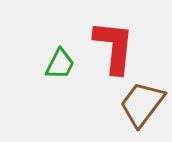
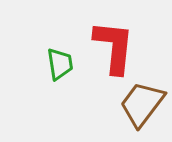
green trapezoid: rotated 36 degrees counterclockwise
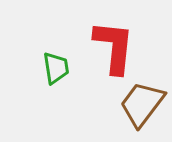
green trapezoid: moved 4 px left, 4 px down
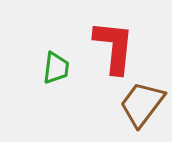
green trapezoid: rotated 16 degrees clockwise
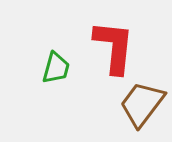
green trapezoid: rotated 8 degrees clockwise
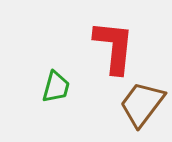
green trapezoid: moved 19 px down
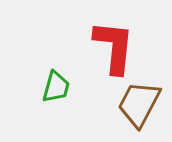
brown trapezoid: moved 3 px left; rotated 9 degrees counterclockwise
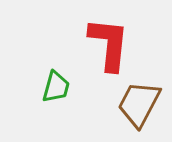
red L-shape: moved 5 px left, 3 px up
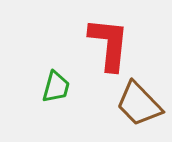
brown trapezoid: rotated 72 degrees counterclockwise
